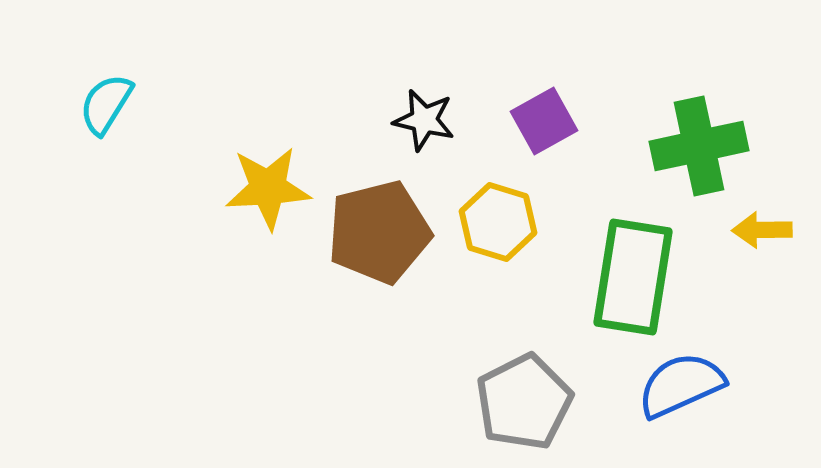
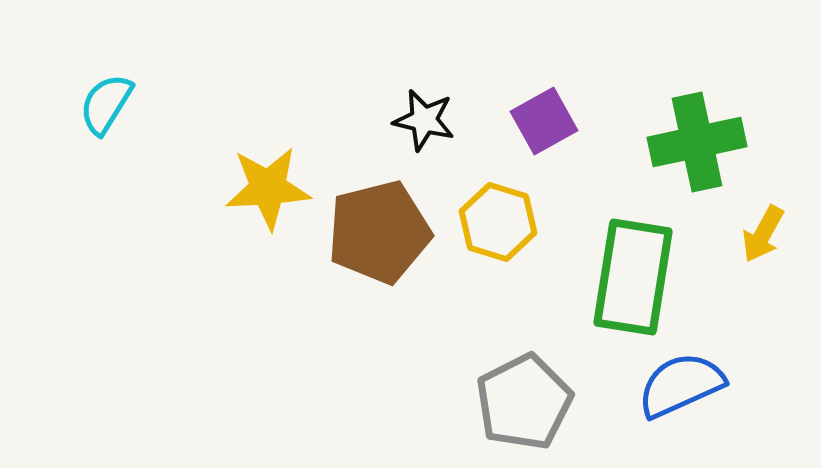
green cross: moved 2 px left, 4 px up
yellow arrow: moved 1 px right, 4 px down; rotated 60 degrees counterclockwise
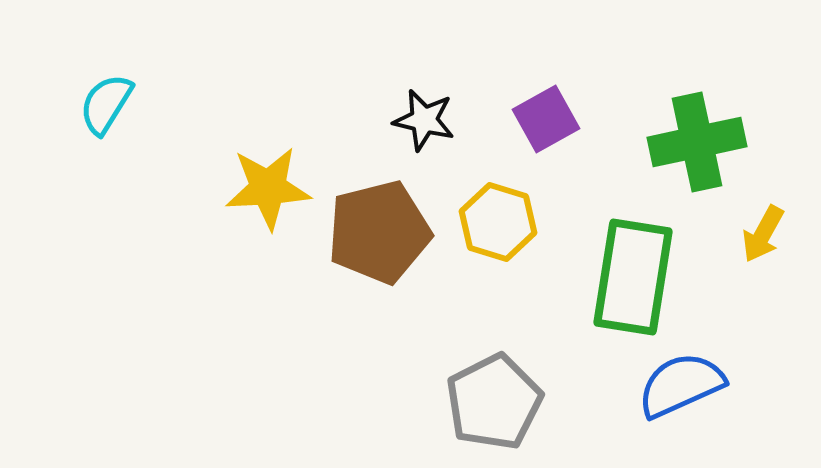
purple square: moved 2 px right, 2 px up
gray pentagon: moved 30 px left
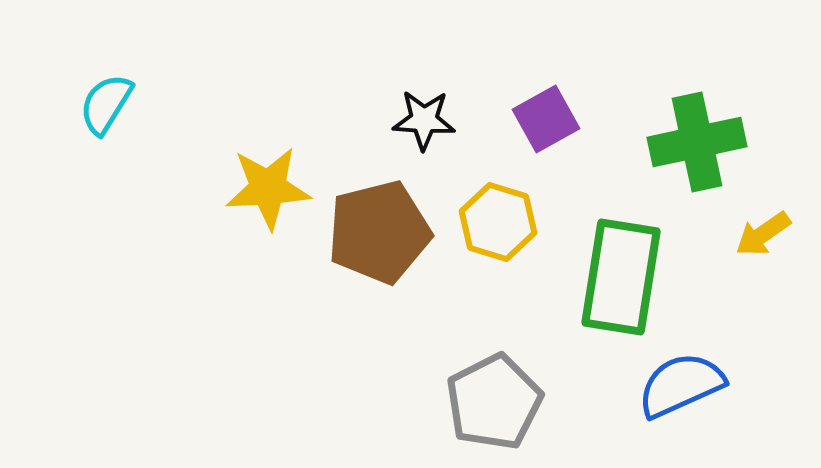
black star: rotated 10 degrees counterclockwise
yellow arrow: rotated 26 degrees clockwise
green rectangle: moved 12 px left
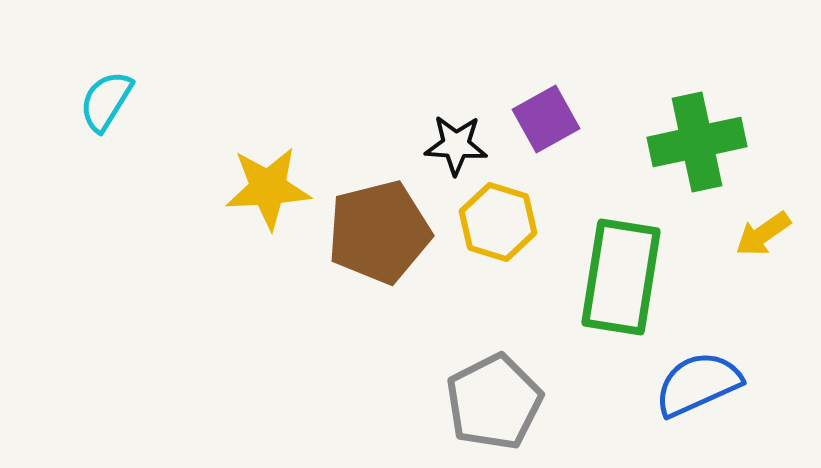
cyan semicircle: moved 3 px up
black star: moved 32 px right, 25 px down
blue semicircle: moved 17 px right, 1 px up
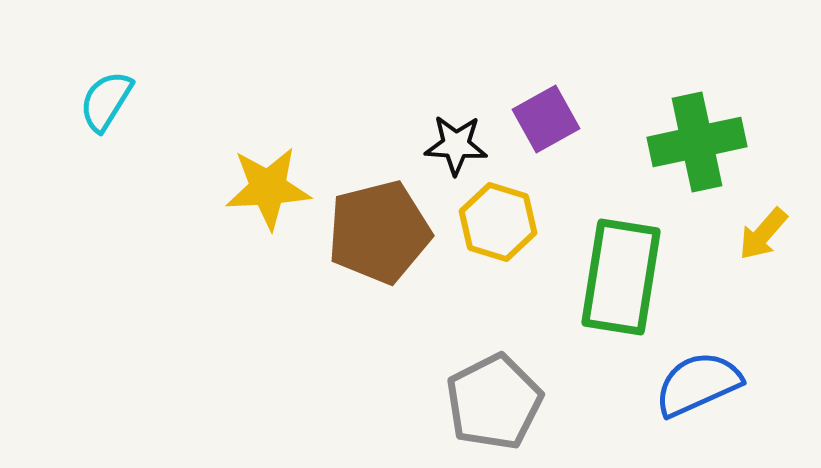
yellow arrow: rotated 14 degrees counterclockwise
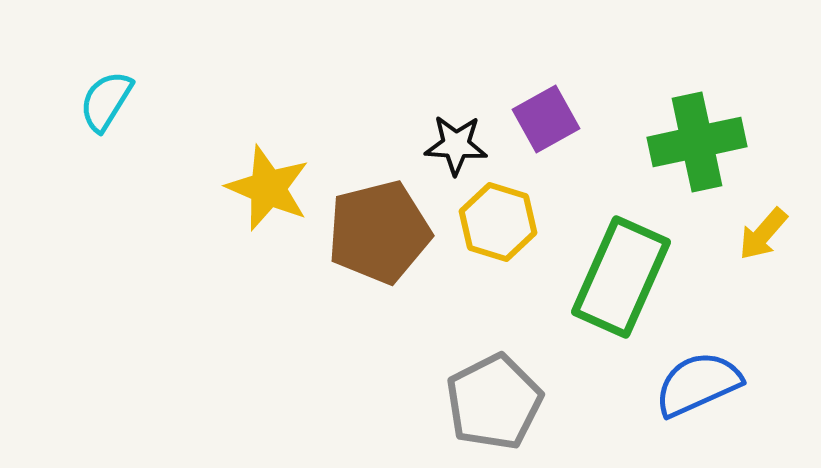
yellow star: rotated 26 degrees clockwise
green rectangle: rotated 15 degrees clockwise
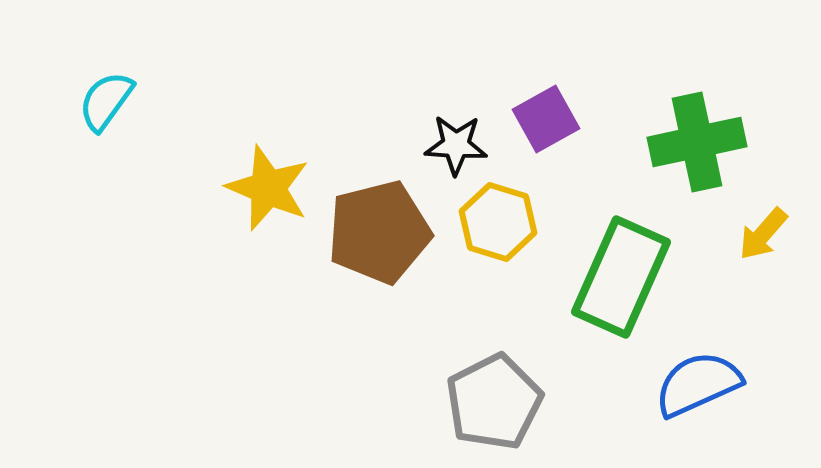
cyan semicircle: rotated 4 degrees clockwise
